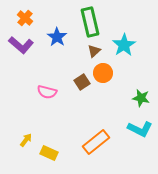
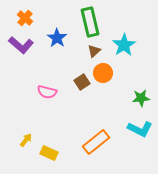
blue star: moved 1 px down
green star: rotated 18 degrees counterclockwise
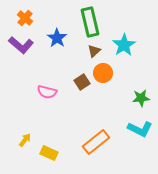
yellow arrow: moved 1 px left
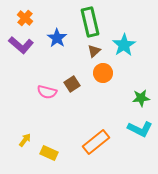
brown square: moved 10 px left, 2 px down
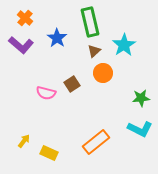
pink semicircle: moved 1 px left, 1 px down
yellow arrow: moved 1 px left, 1 px down
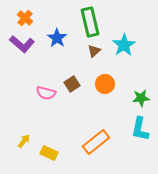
purple L-shape: moved 1 px right, 1 px up
orange circle: moved 2 px right, 11 px down
cyan L-shape: rotated 75 degrees clockwise
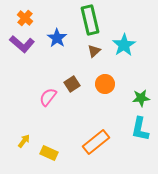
green rectangle: moved 2 px up
pink semicircle: moved 2 px right, 4 px down; rotated 114 degrees clockwise
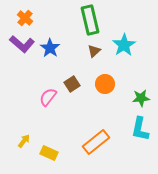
blue star: moved 7 px left, 10 px down
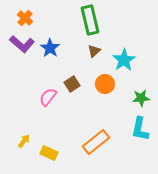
cyan star: moved 15 px down
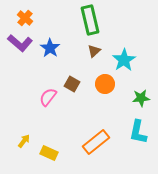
purple L-shape: moved 2 px left, 1 px up
brown square: rotated 28 degrees counterclockwise
cyan L-shape: moved 2 px left, 3 px down
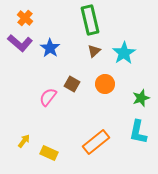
cyan star: moved 7 px up
green star: rotated 12 degrees counterclockwise
